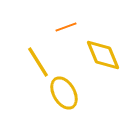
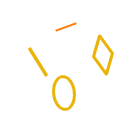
yellow diamond: rotated 39 degrees clockwise
yellow ellipse: rotated 24 degrees clockwise
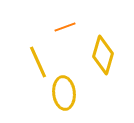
orange line: moved 1 px left
yellow line: rotated 8 degrees clockwise
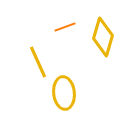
yellow diamond: moved 18 px up
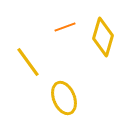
yellow line: moved 10 px left; rotated 12 degrees counterclockwise
yellow ellipse: moved 5 px down; rotated 16 degrees counterclockwise
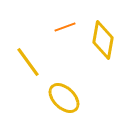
yellow diamond: moved 3 px down; rotated 6 degrees counterclockwise
yellow ellipse: rotated 24 degrees counterclockwise
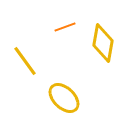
yellow diamond: moved 3 px down
yellow line: moved 3 px left, 1 px up
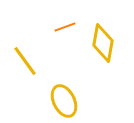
yellow ellipse: moved 3 px down; rotated 20 degrees clockwise
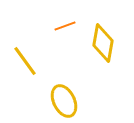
orange line: moved 1 px up
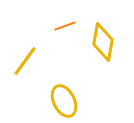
yellow diamond: moved 1 px up
yellow line: rotated 72 degrees clockwise
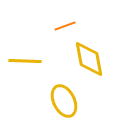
yellow diamond: moved 14 px left, 17 px down; rotated 21 degrees counterclockwise
yellow line: rotated 56 degrees clockwise
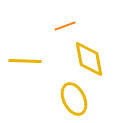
yellow ellipse: moved 10 px right, 2 px up
